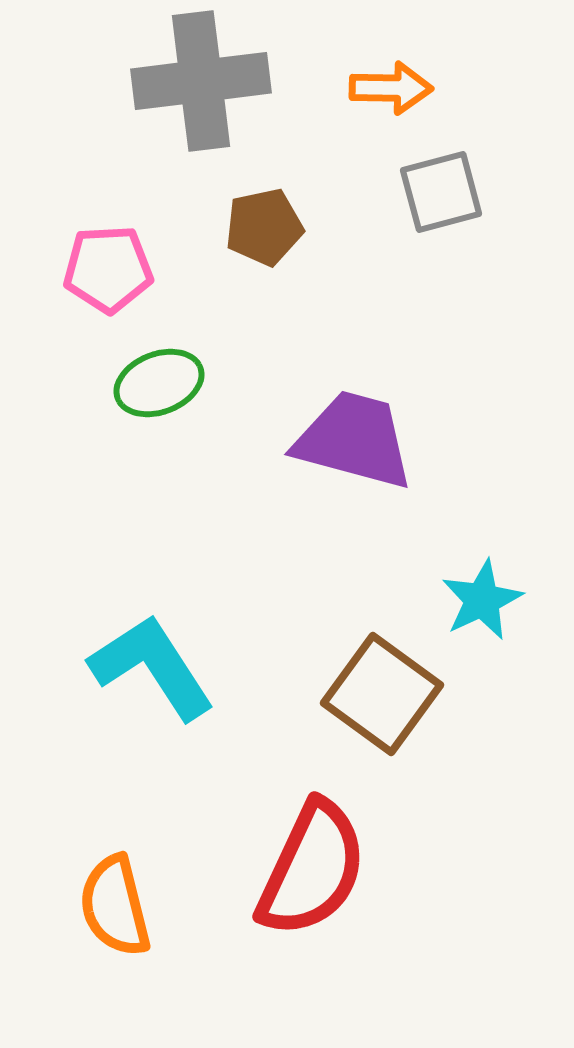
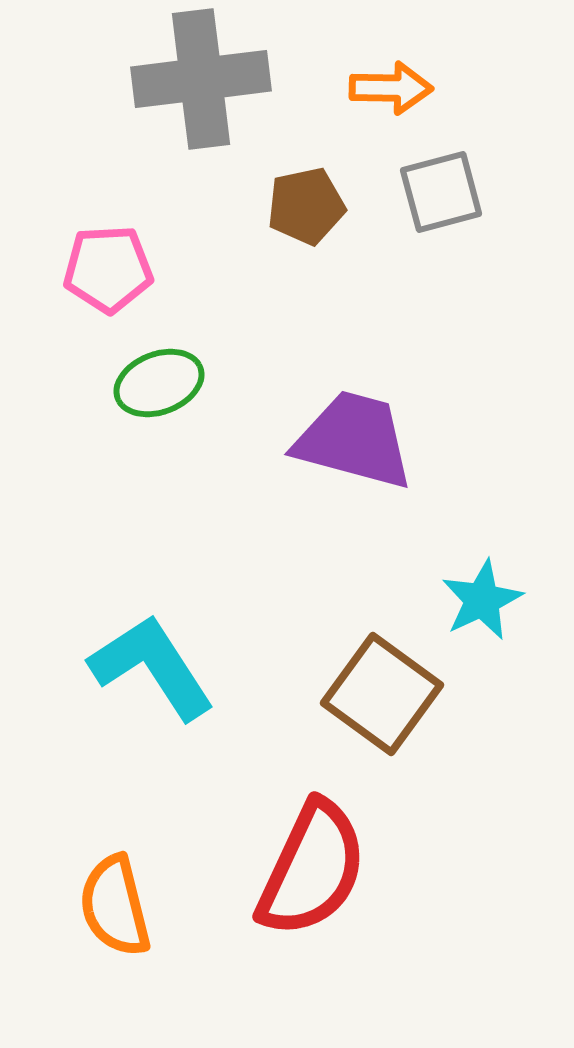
gray cross: moved 2 px up
brown pentagon: moved 42 px right, 21 px up
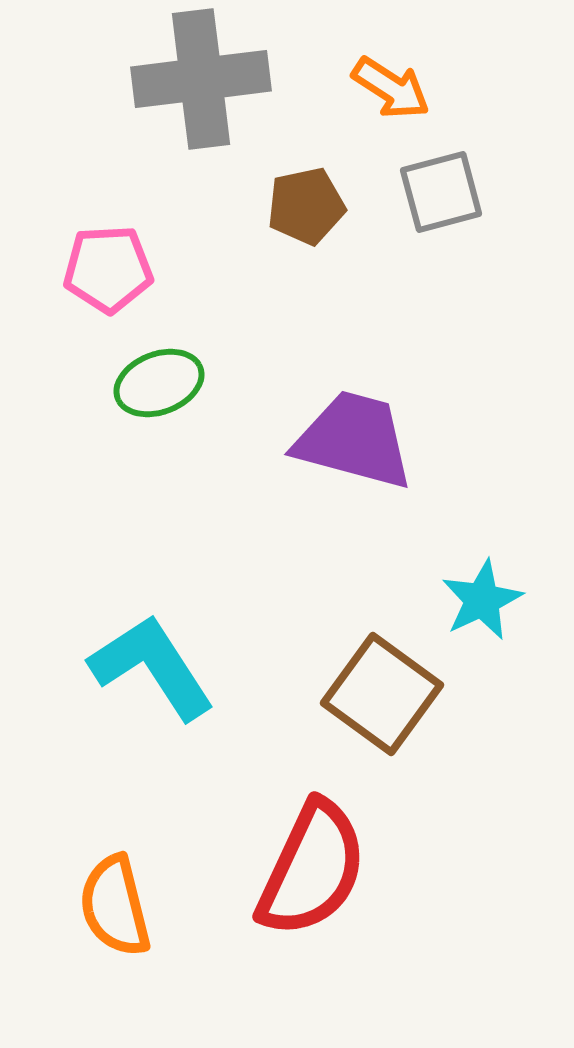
orange arrow: rotated 32 degrees clockwise
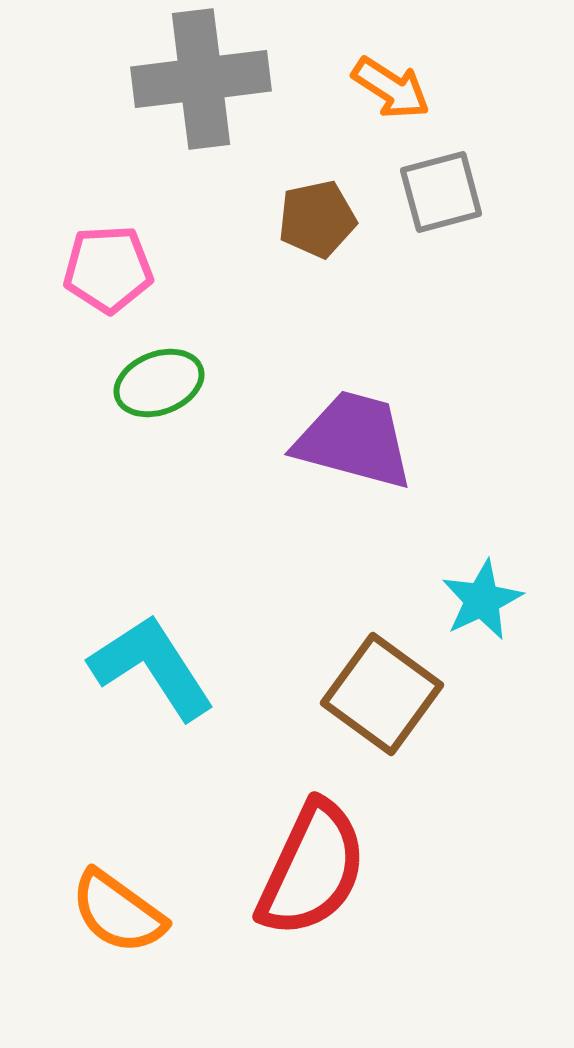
brown pentagon: moved 11 px right, 13 px down
orange semicircle: moved 3 px right, 6 px down; rotated 40 degrees counterclockwise
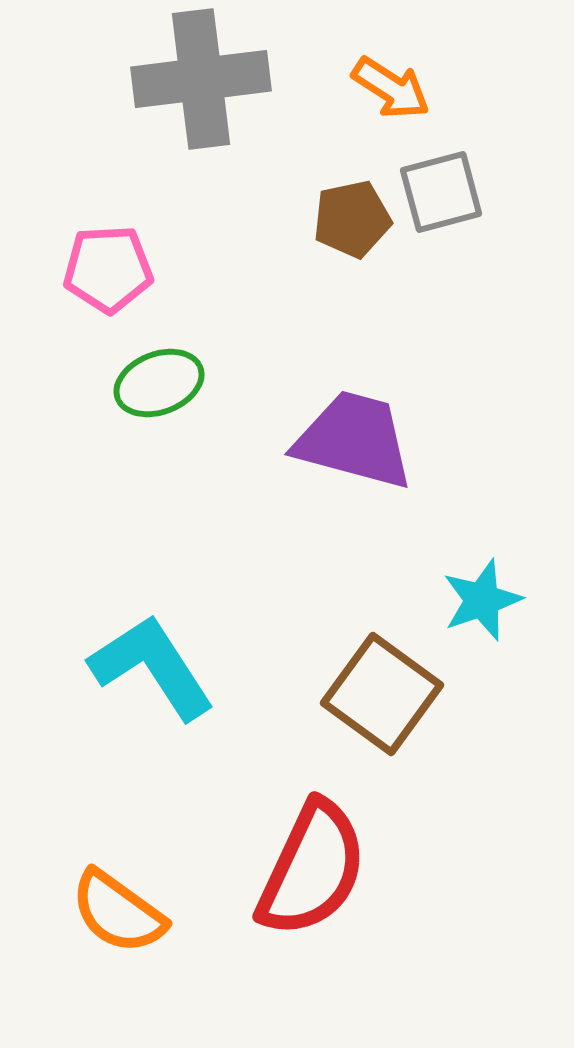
brown pentagon: moved 35 px right
cyan star: rotated 6 degrees clockwise
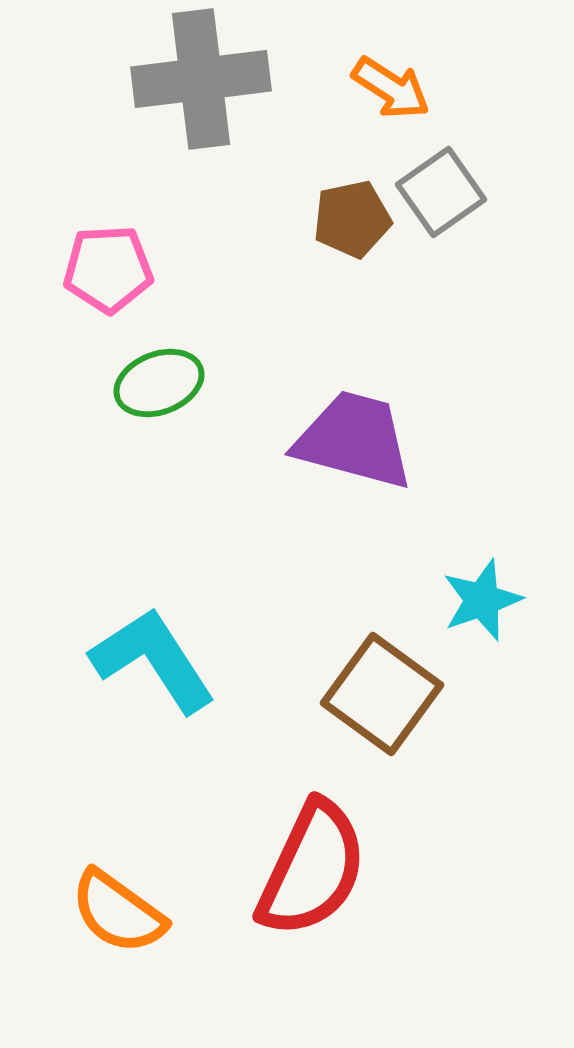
gray square: rotated 20 degrees counterclockwise
cyan L-shape: moved 1 px right, 7 px up
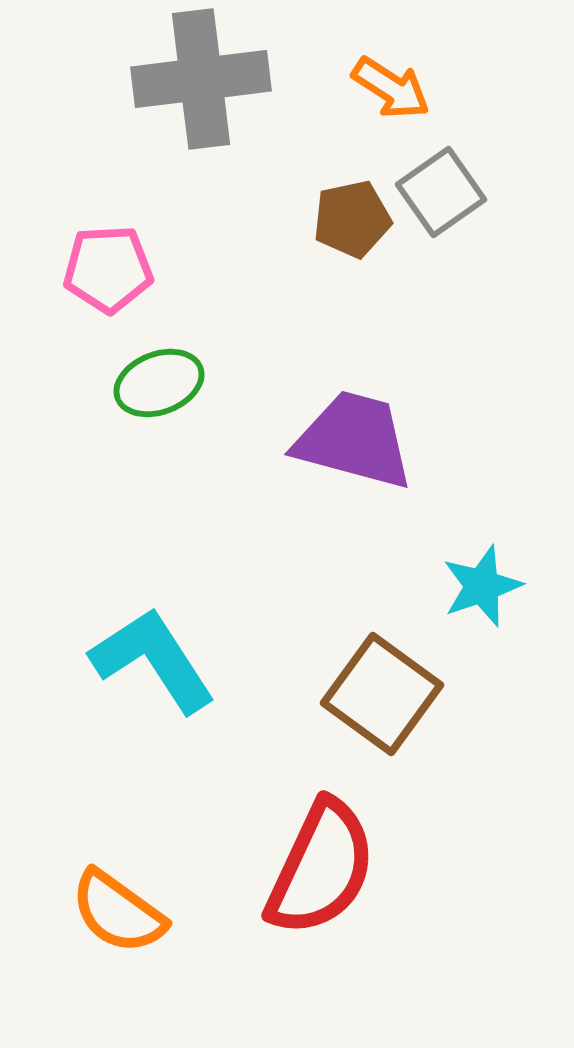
cyan star: moved 14 px up
red semicircle: moved 9 px right, 1 px up
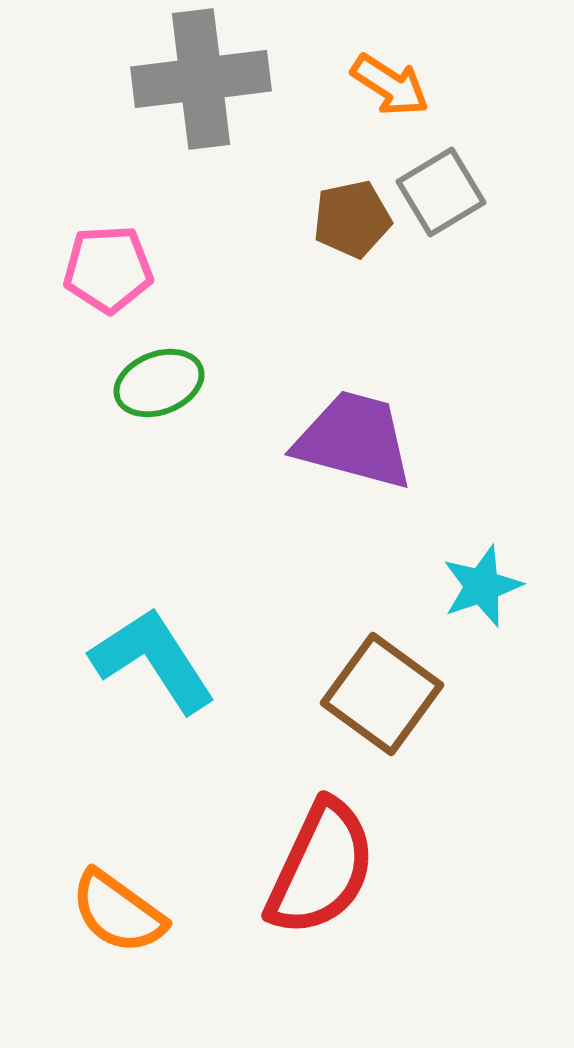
orange arrow: moved 1 px left, 3 px up
gray square: rotated 4 degrees clockwise
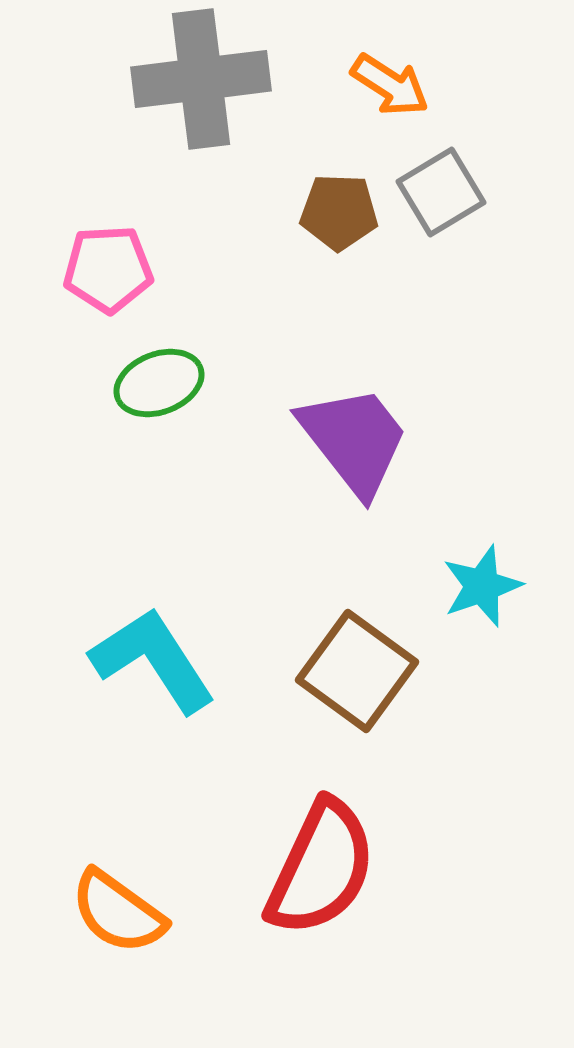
brown pentagon: moved 13 px left, 7 px up; rotated 14 degrees clockwise
purple trapezoid: rotated 37 degrees clockwise
brown square: moved 25 px left, 23 px up
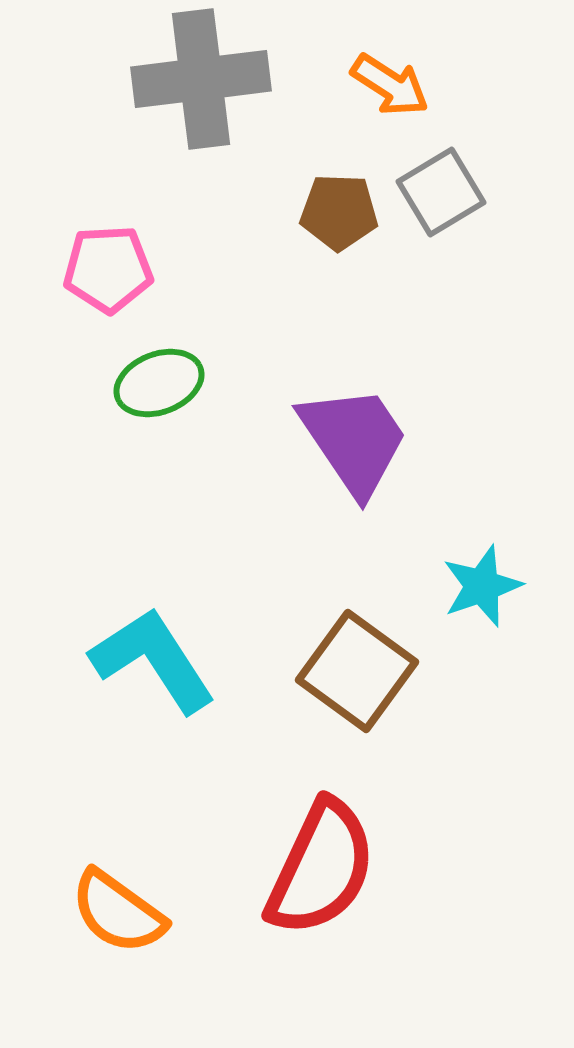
purple trapezoid: rotated 4 degrees clockwise
